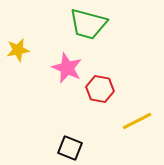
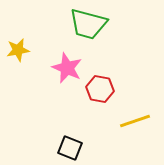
yellow line: moved 2 px left; rotated 8 degrees clockwise
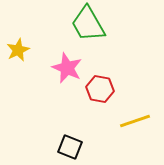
green trapezoid: rotated 45 degrees clockwise
yellow star: rotated 15 degrees counterclockwise
black square: moved 1 px up
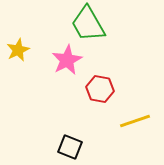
pink star: moved 8 px up; rotated 20 degrees clockwise
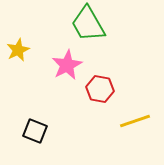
pink star: moved 5 px down
black square: moved 35 px left, 16 px up
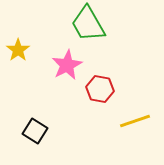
yellow star: rotated 10 degrees counterclockwise
black square: rotated 10 degrees clockwise
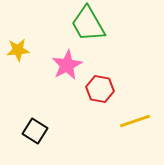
yellow star: rotated 30 degrees clockwise
